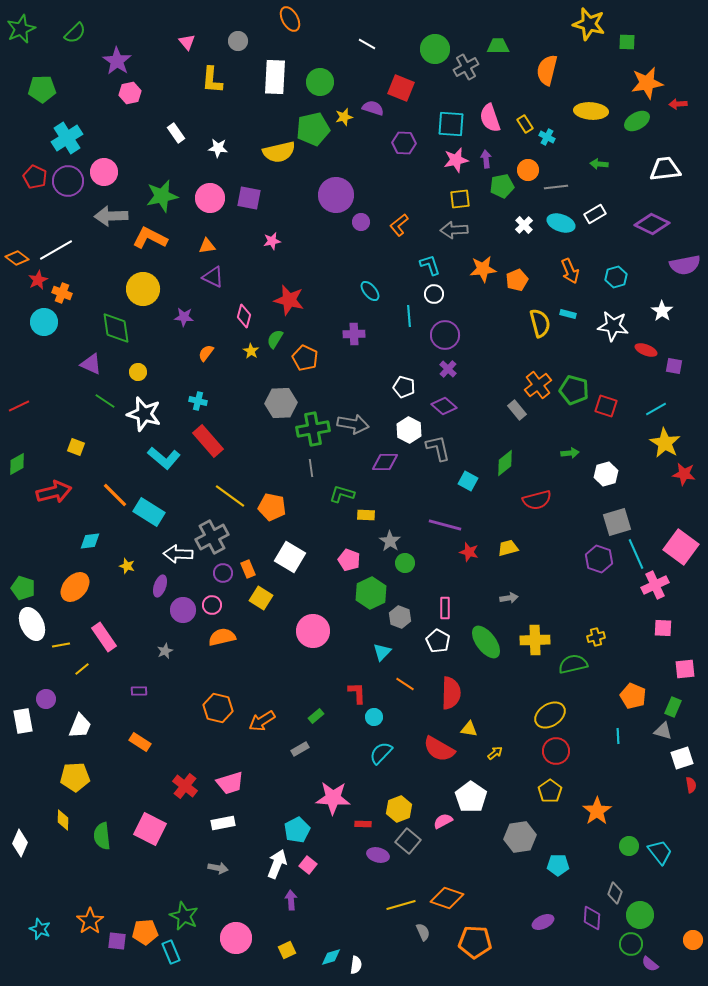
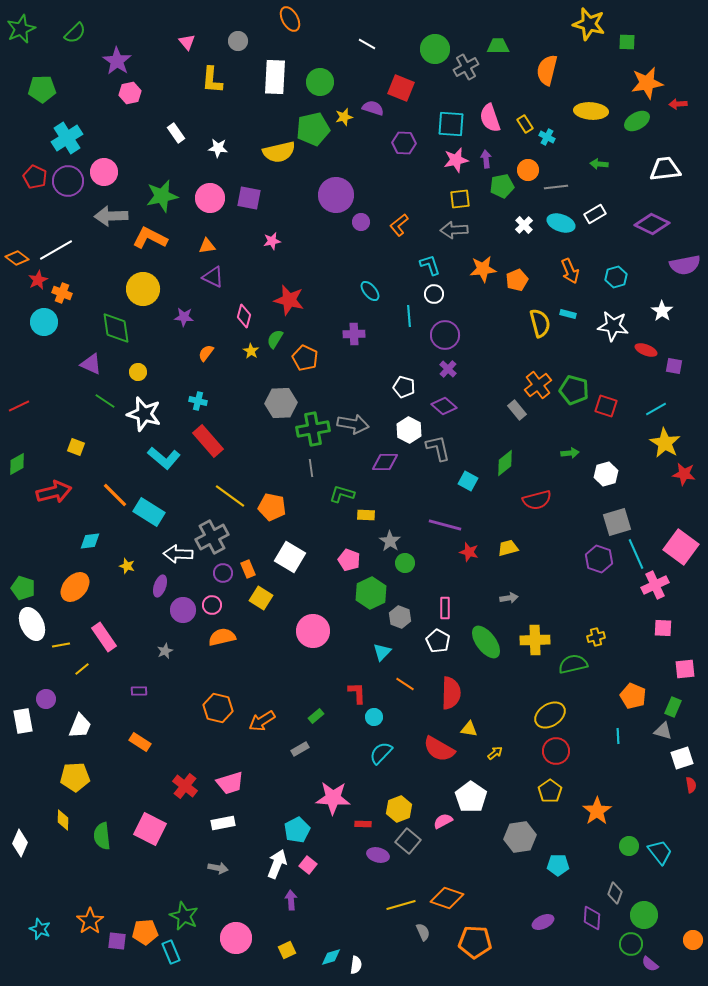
green circle at (640, 915): moved 4 px right
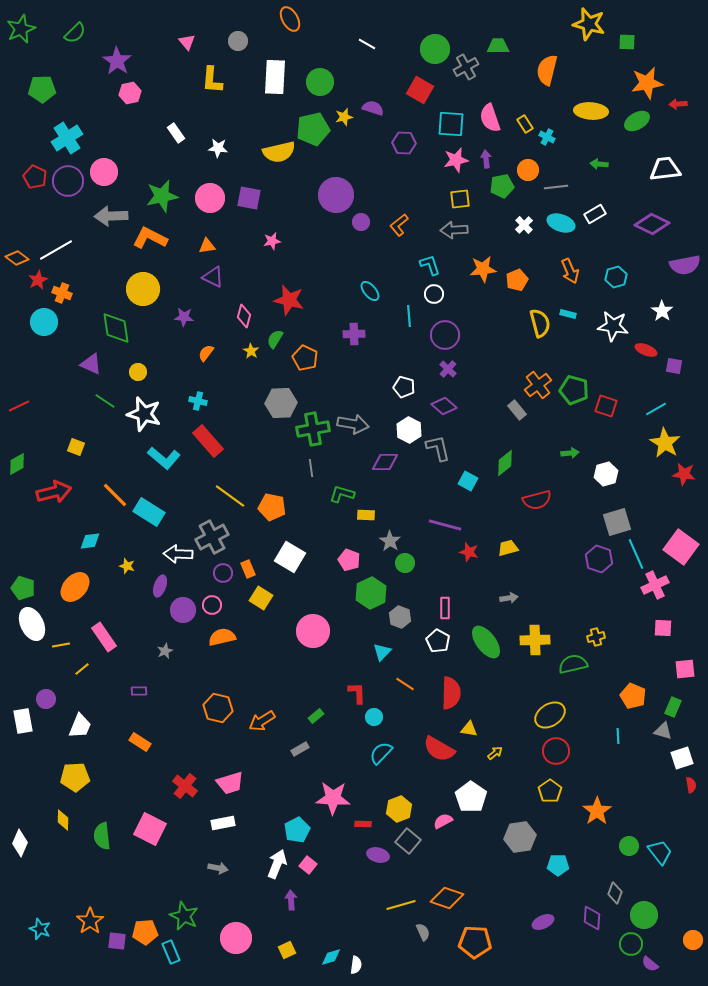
red square at (401, 88): moved 19 px right, 2 px down; rotated 8 degrees clockwise
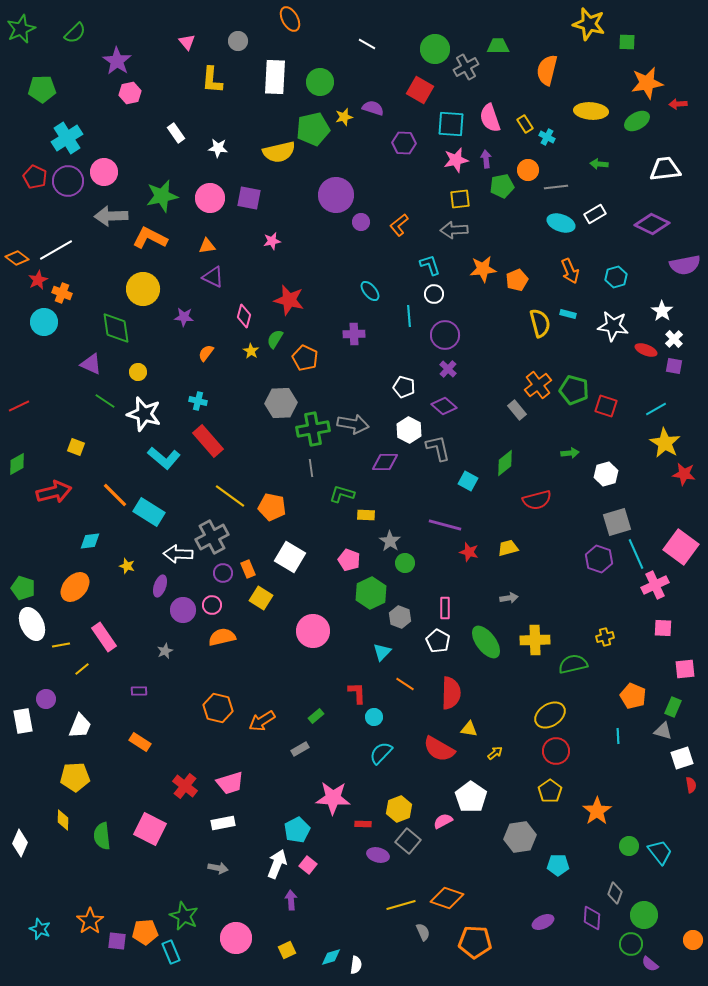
white cross at (524, 225): moved 150 px right, 114 px down
yellow cross at (596, 637): moved 9 px right
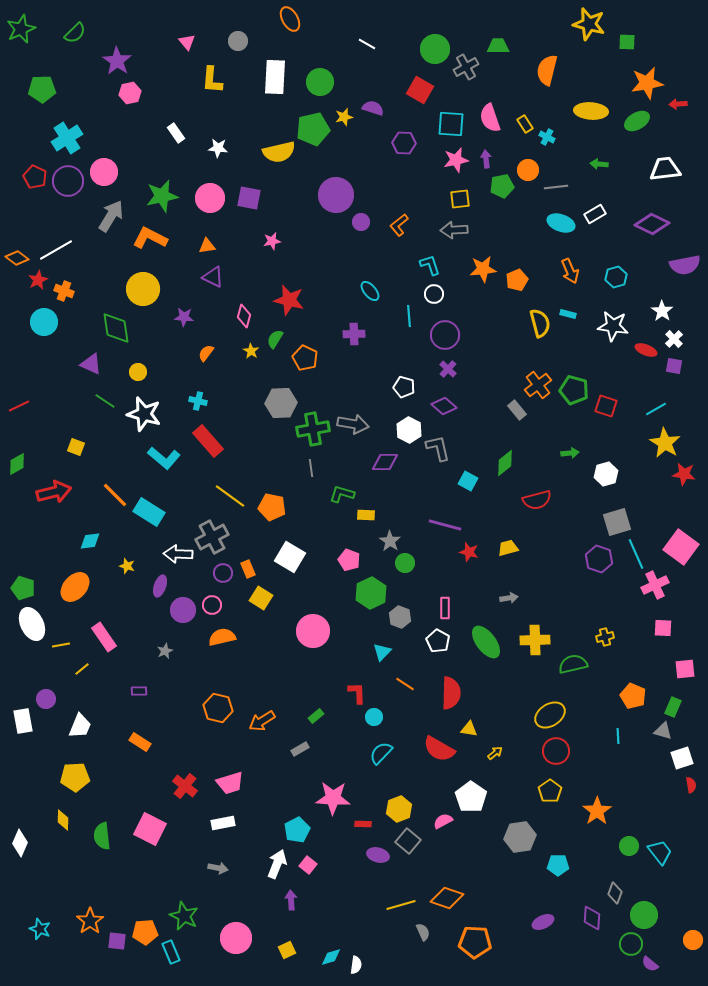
gray arrow at (111, 216): rotated 124 degrees clockwise
orange cross at (62, 293): moved 2 px right, 2 px up
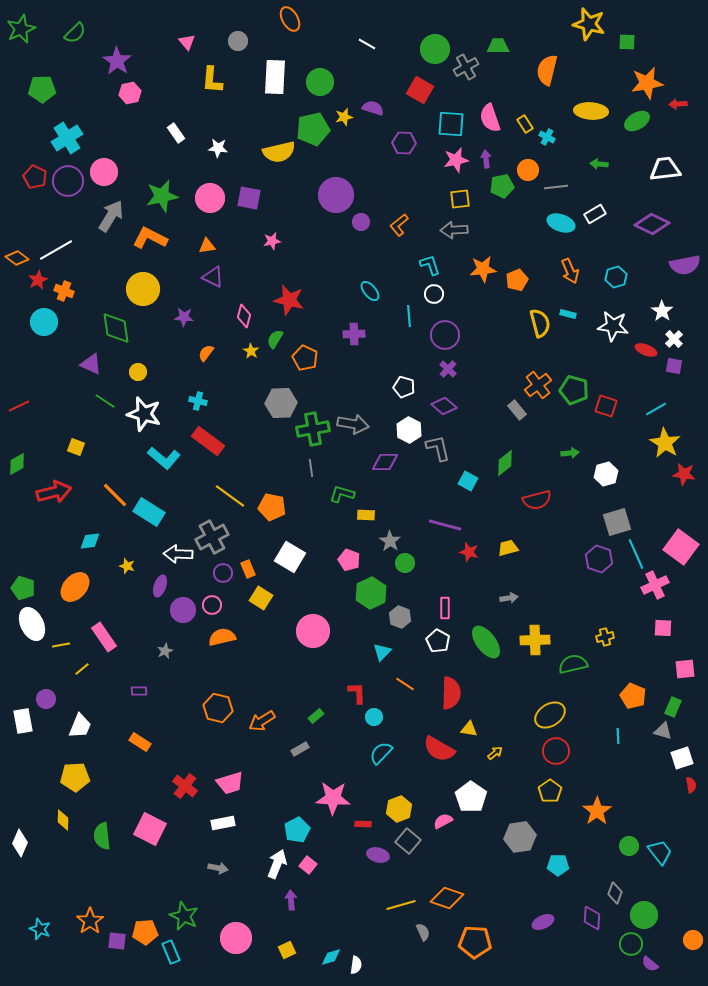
red rectangle at (208, 441): rotated 12 degrees counterclockwise
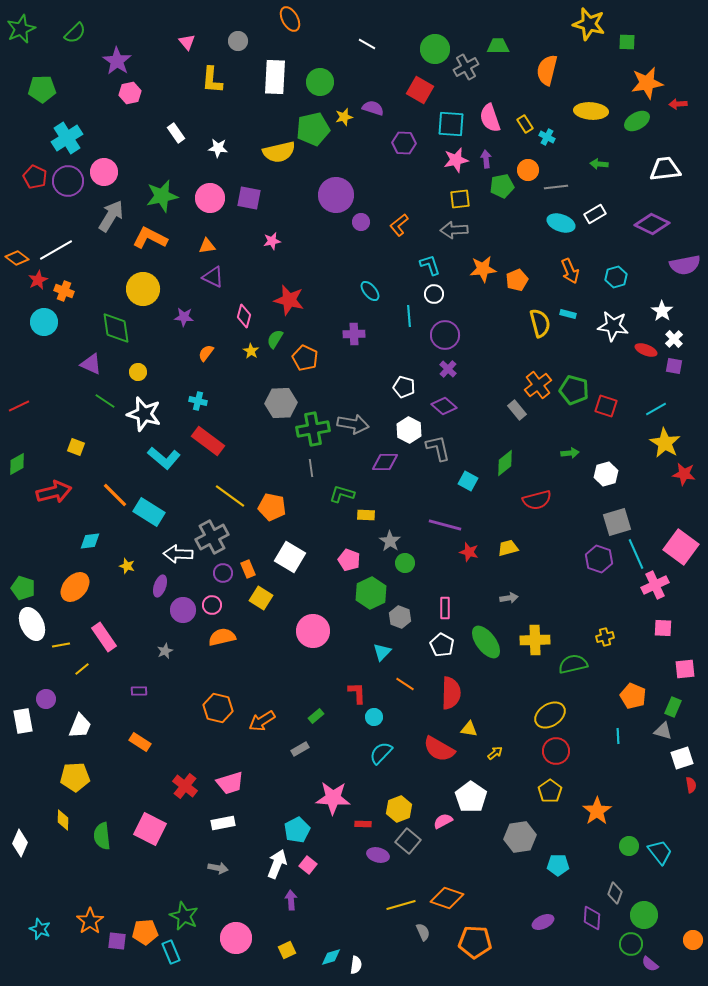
white pentagon at (438, 641): moved 4 px right, 4 px down
